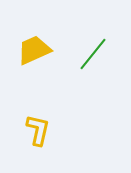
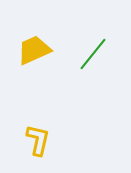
yellow L-shape: moved 10 px down
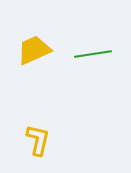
green line: rotated 42 degrees clockwise
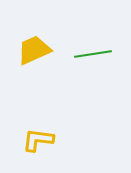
yellow L-shape: rotated 96 degrees counterclockwise
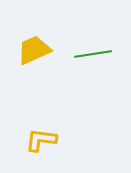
yellow L-shape: moved 3 px right
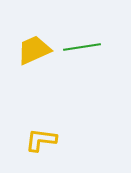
green line: moved 11 px left, 7 px up
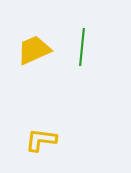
green line: rotated 75 degrees counterclockwise
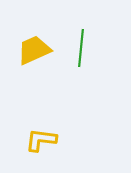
green line: moved 1 px left, 1 px down
